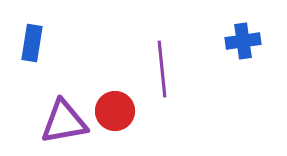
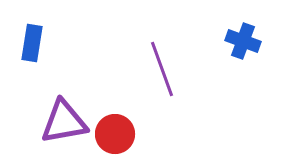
blue cross: rotated 28 degrees clockwise
purple line: rotated 14 degrees counterclockwise
red circle: moved 23 px down
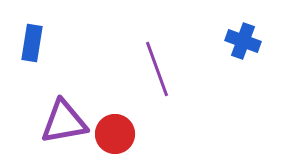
purple line: moved 5 px left
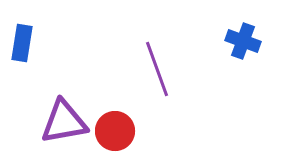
blue rectangle: moved 10 px left
red circle: moved 3 px up
